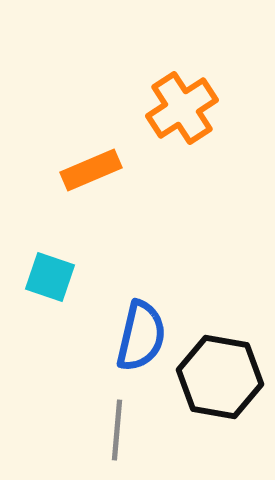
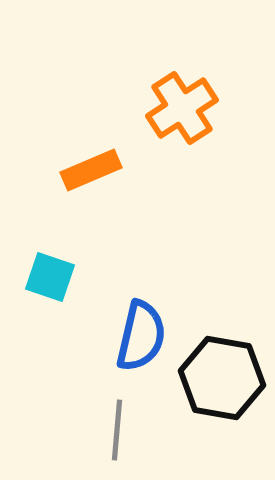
black hexagon: moved 2 px right, 1 px down
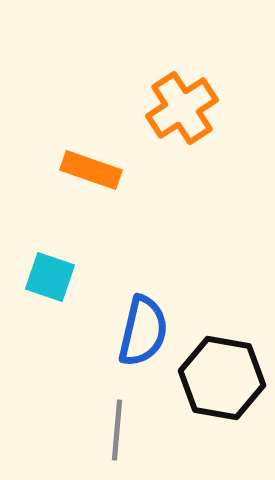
orange rectangle: rotated 42 degrees clockwise
blue semicircle: moved 2 px right, 5 px up
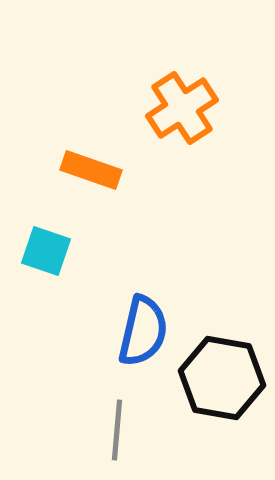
cyan square: moved 4 px left, 26 px up
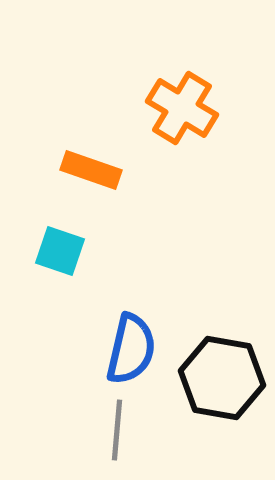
orange cross: rotated 26 degrees counterclockwise
cyan square: moved 14 px right
blue semicircle: moved 12 px left, 18 px down
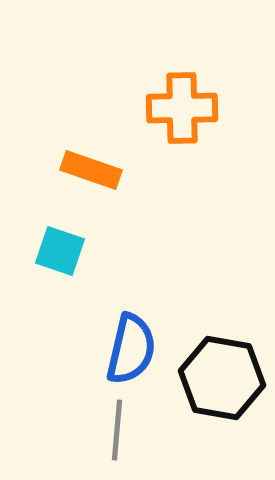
orange cross: rotated 32 degrees counterclockwise
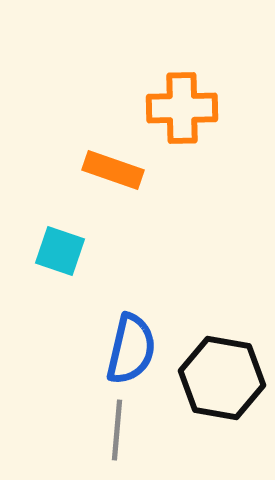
orange rectangle: moved 22 px right
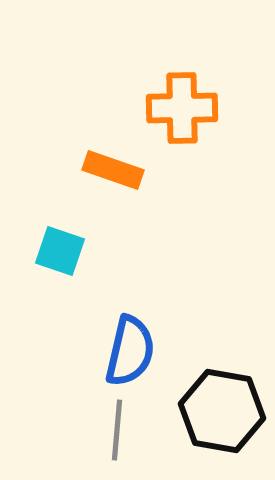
blue semicircle: moved 1 px left, 2 px down
black hexagon: moved 33 px down
